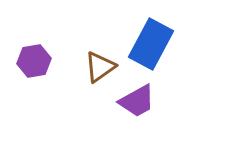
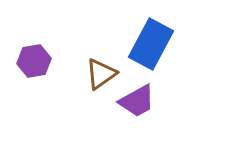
brown triangle: moved 1 px right, 7 px down
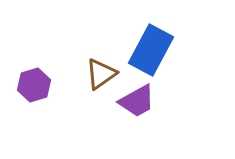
blue rectangle: moved 6 px down
purple hexagon: moved 24 px down; rotated 8 degrees counterclockwise
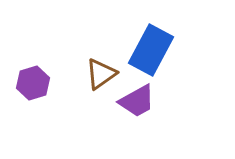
purple hexagon: moved 1 px left, 2 px up
